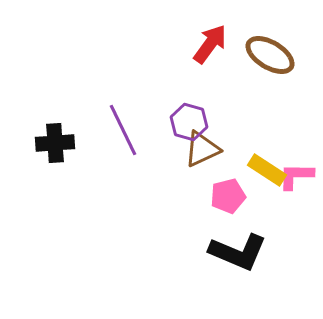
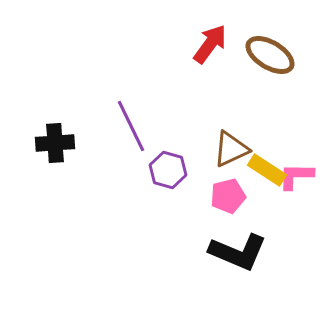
purple hexagon: moved 21 px left, 48 px down
purple line: moved 8 px right, 4 px up
brown triangle: moved 29 px right
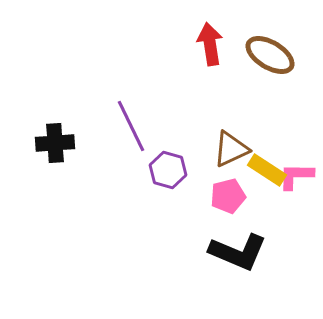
red arrow: rotated 45 degrees counterclockwise
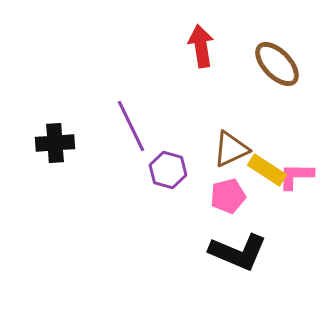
red arrow: moved 9 px left, 2 px down
brown ellipse: moved 7 px right, 9 px down; rotated 15 degrees clockwise
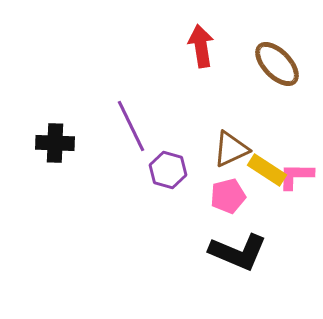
black cross: rotated 6 degrees clockwise
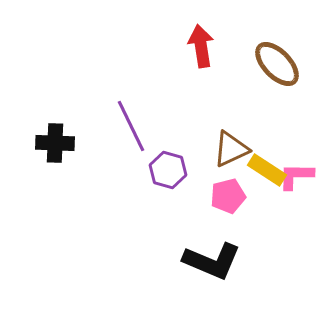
black L-shape: moved 26 px left, 9 px down
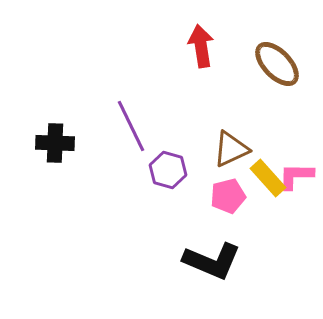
yellow rectangle: moved 1 px right, 8 px down; rotated 15 degrees clockwise
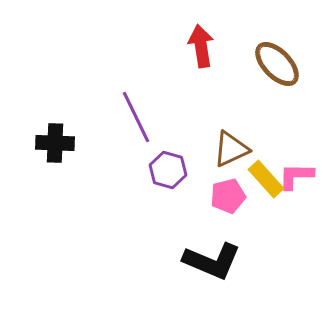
purple line: moved 5 px right, 9 px up
yellow rectangle: moved 2 px left, 1 px down
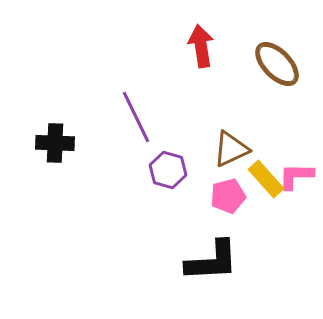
black L-shape: rotated 26 degrees counterclockwise
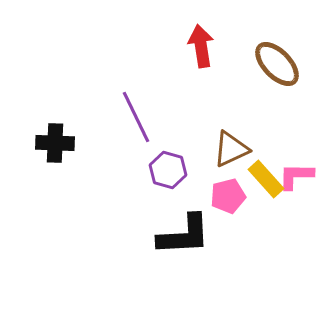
black L-shape: moved 28 px left, 26 px up
